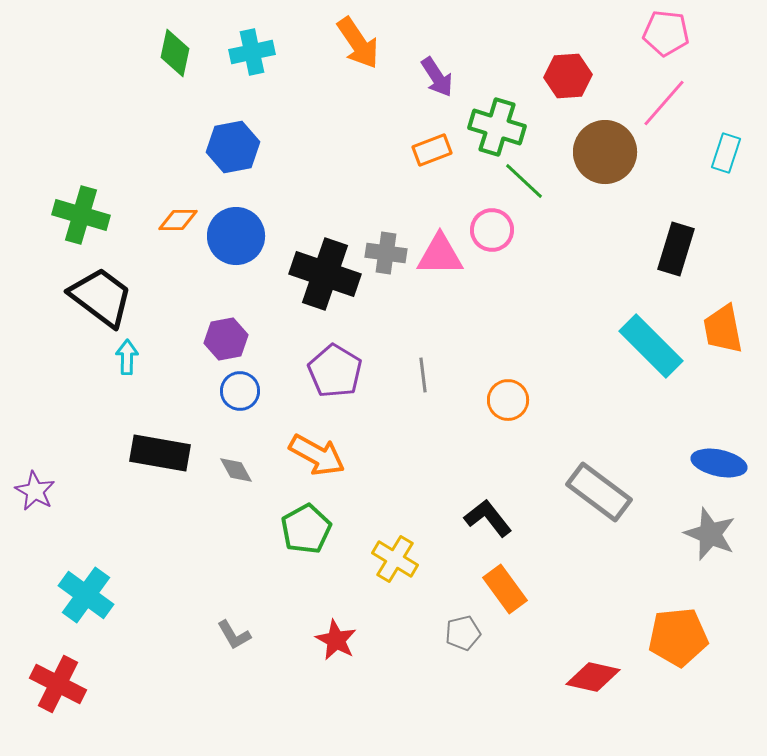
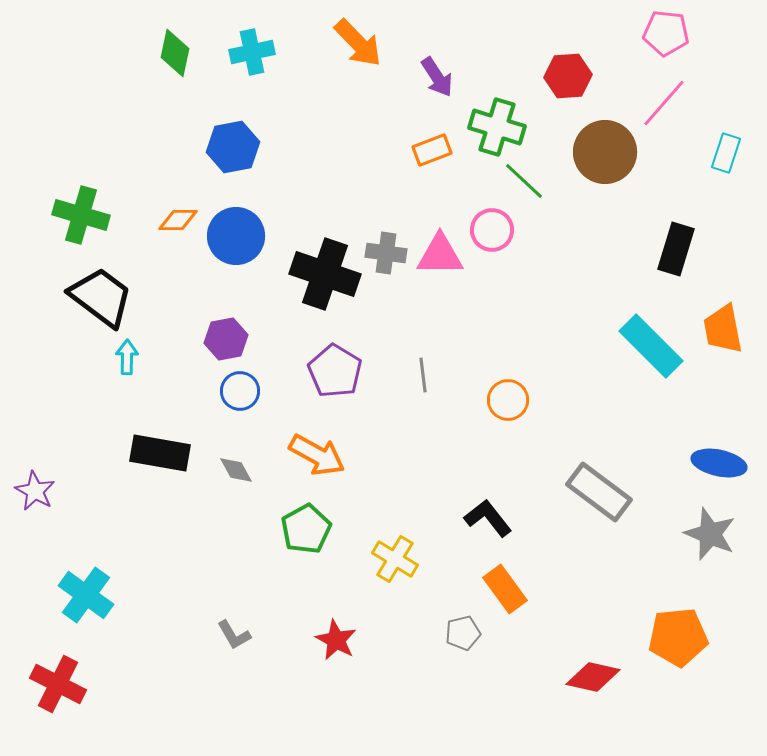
orange arrow at (358, 43): rotated 10 degrees counterclockwise
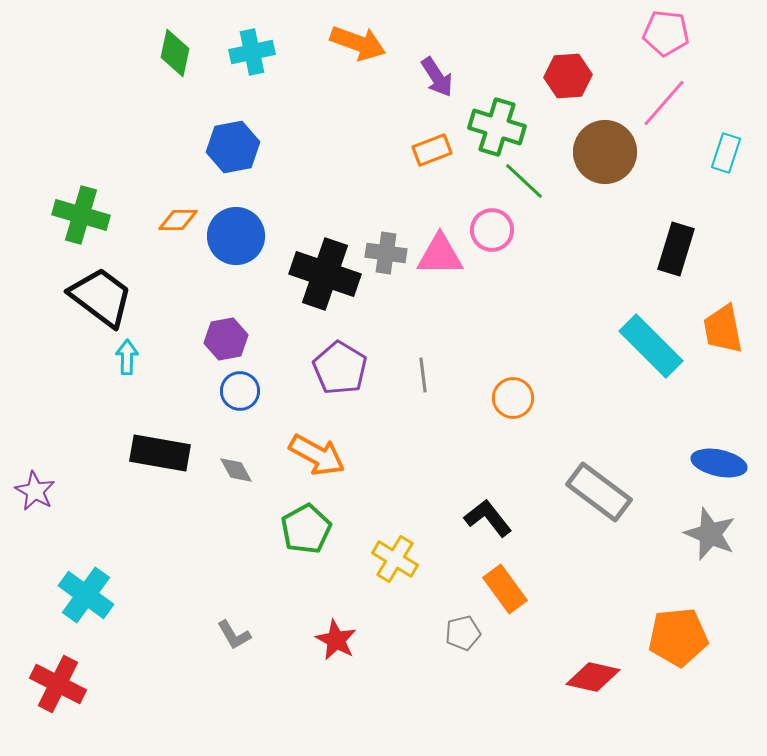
orange arrow at (358, 43): rotated 26 degrees counterclockwise
purple pentagon at (335, 371): moved 5 px right, 3 px up
orange circle at (508, 400): moved 5 px right, 2 px up
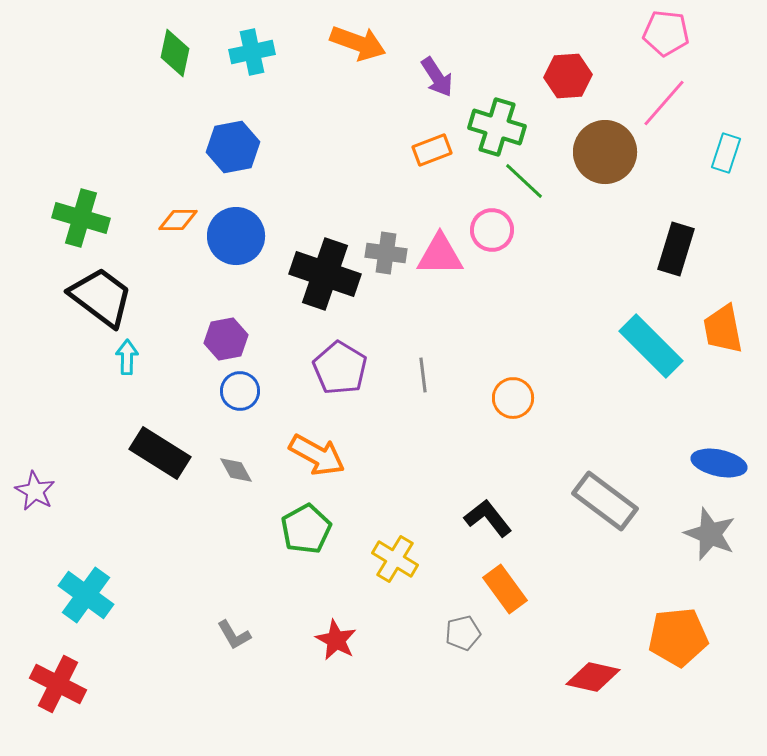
green cross at (81, 215): moved 3 px down
black rectangle at (160, 453): rotated 22 degrees clockwise
gray rectangle at (599, 492): moved 6 px right, 9 px down
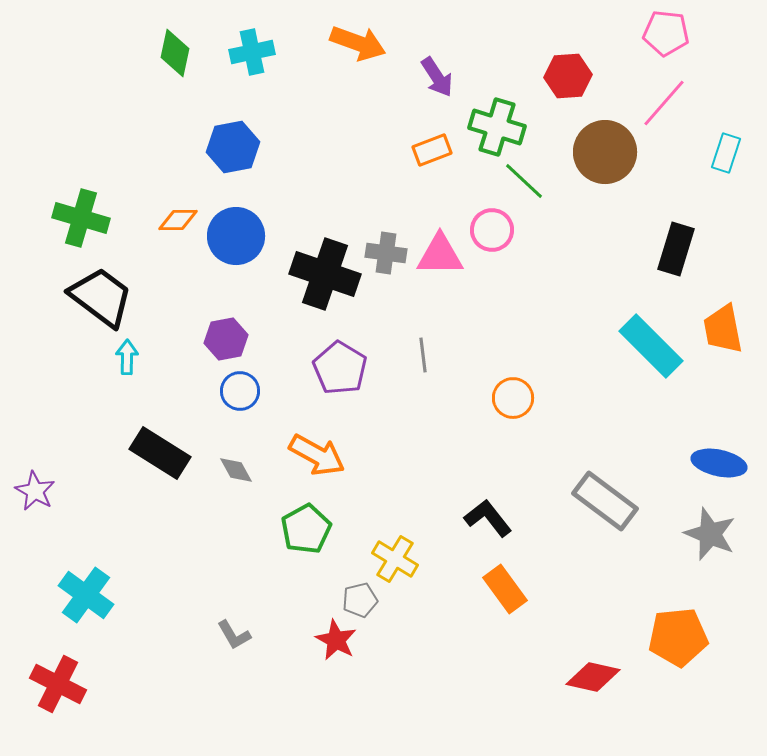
gray line at (423, 375): moved 20 px up
gray pentagon at (463, 633): moved 103 px left, 33 px up
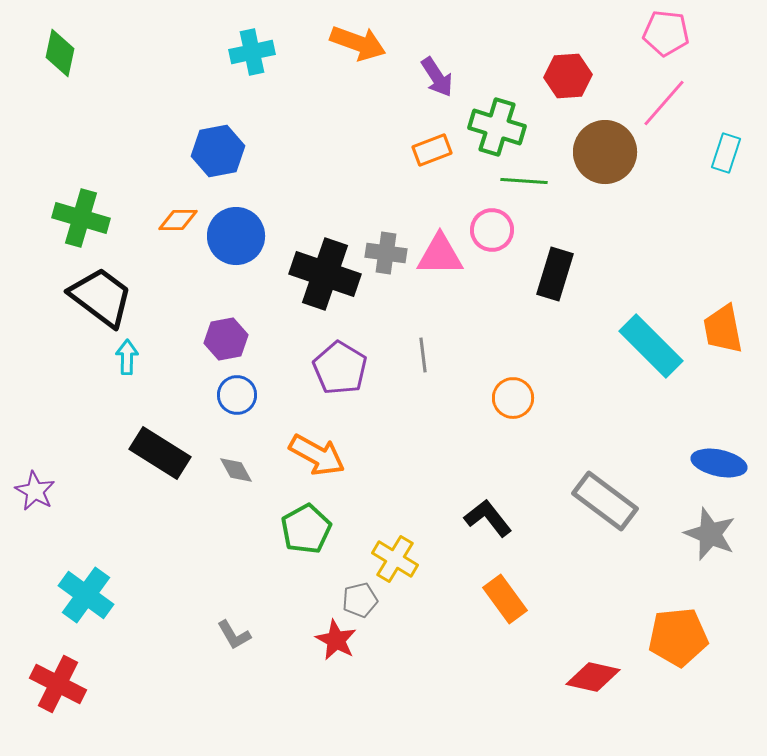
green diamond at (175, 53): moved 115 px left
blue hexagon at (233, 147): moved 15 px left, 4 px down
green line at (524, 181): rotated 39 degrees counterclockwise
black rectangle at (676, 249): moved 121 px left, 25 px down
blue circle at (240, 391): moved 3 px left, 4 px down
orange rectangle at (505, 589): moved 10 px down
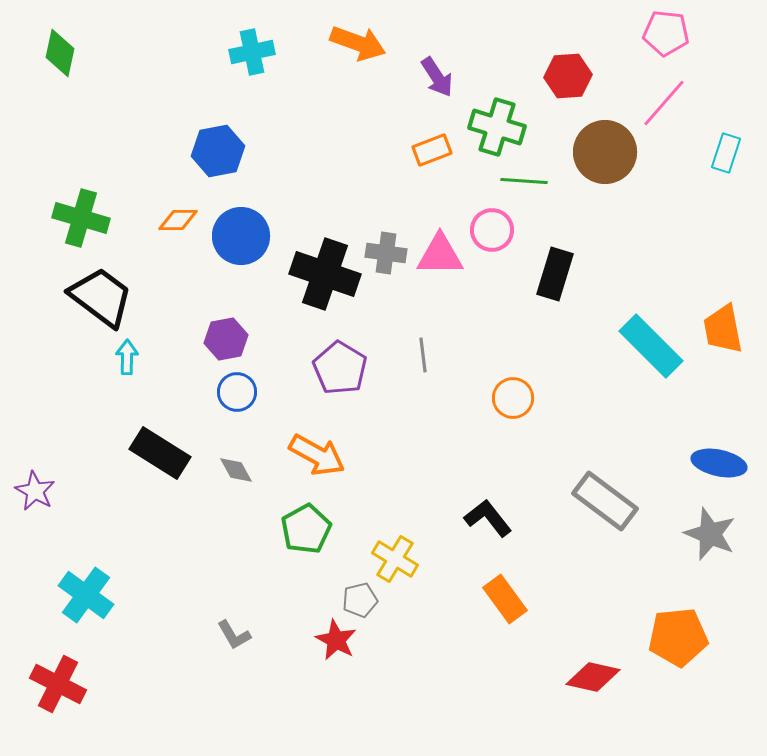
blue circle at (236, 236): moved 5 px right
blue circle at (237, 395): moved 3 px up
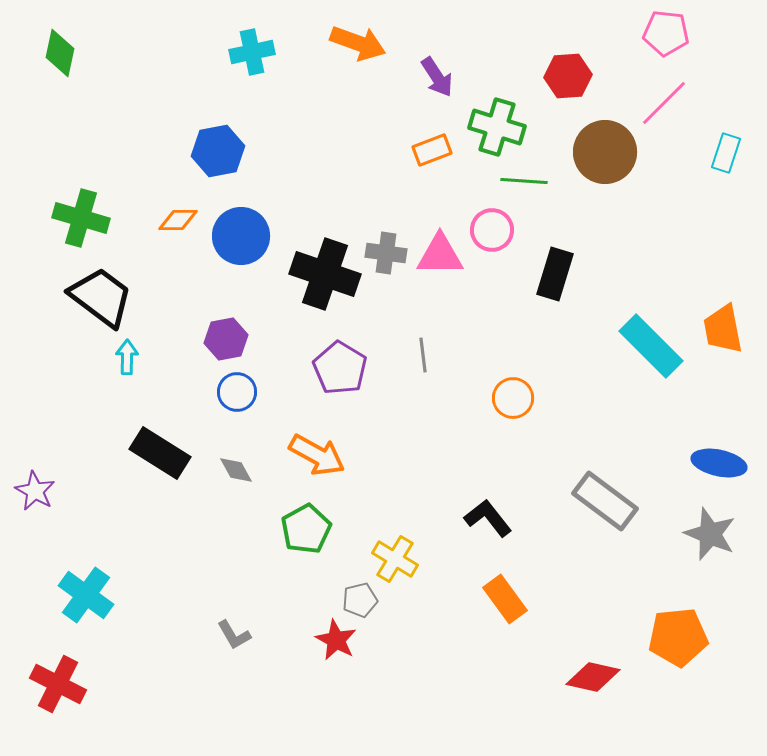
pink line at (664, 103): rotated 4 degrees clockwise
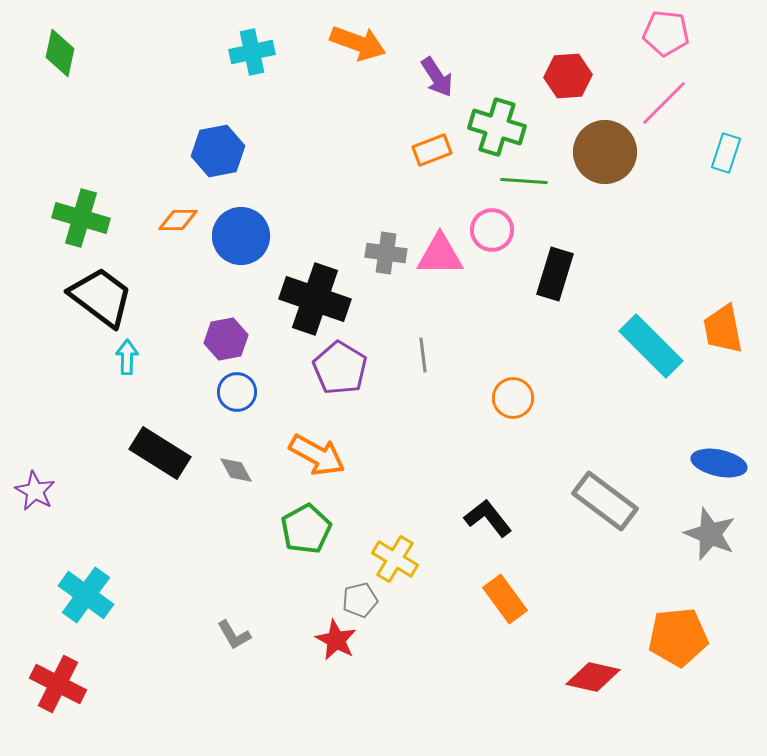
black cross at (325, 274): moved 10 px left, 25 px down
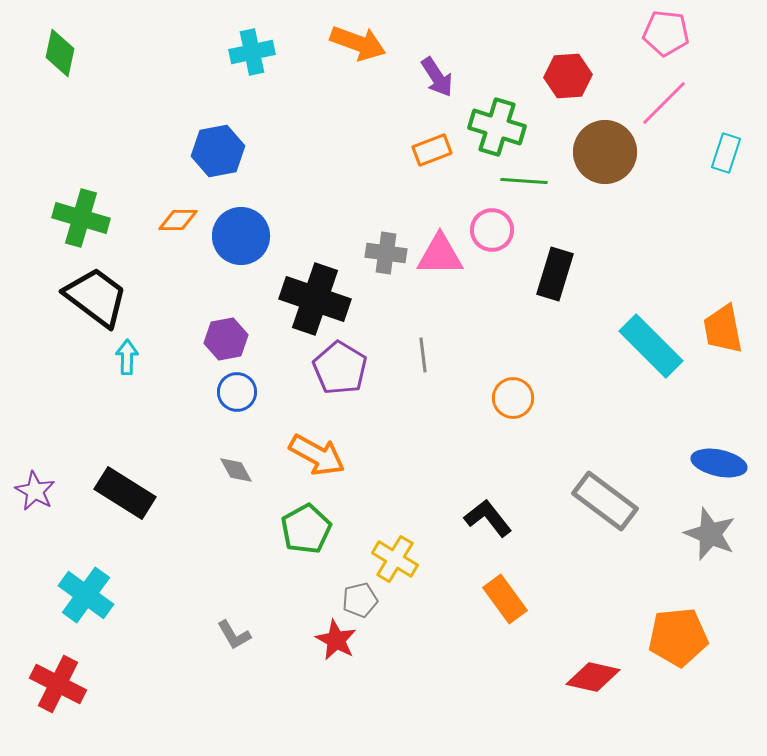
black trapezoid at (101, 297): moved 5 px left
black rectangle at (160, 453): moved 35 px left, 40 px down
